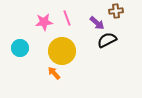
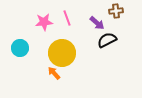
yellow circle: moved 2 px down
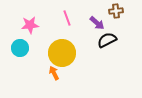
pink star: moved 14 px left, 3 px down
orange arrow: rotated 16 degrees clockwise
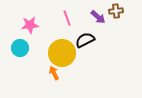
purple arrow: moved 1 px right, 6 px up
black semicircle: moved 22 px left
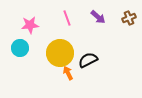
brown cross: moved 13 px right, 7 px down; rotated 16 degrees counterclockwise
black semicircle: moved 3 px right, 20 px down
yellow circle: moved 2 px left
orange arrow: moved 14 px right
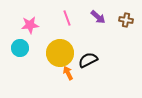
brown cross: moved 3 px left, 2 px down; rotated 32 degrees clockwise
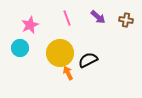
pink star: rotated 18 degrees counterclockwise
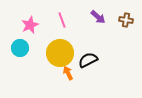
pink line: moved 5 px left, 2 px down
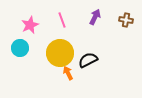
purple arrow: moved 3 px left; rotated 105 degrees counterclockwise
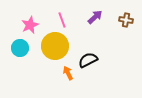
purple arrow: rotated 21 degrees clockwise
yellow circle: moved 5 px left, 7 px up
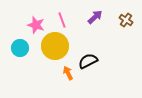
brown cross: rotated 24 degrees clockwise
pink star: moved 6 px right; rotated 30 degrees counterclockwise
black semicircle: moved 1 px down
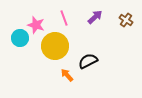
pink line: moved 2 px right, 2 px up
cyan circle: moved 10 px up
orange arrow: moved 1 px left, 2 px down; rotated 16 degrees counterclockwise
